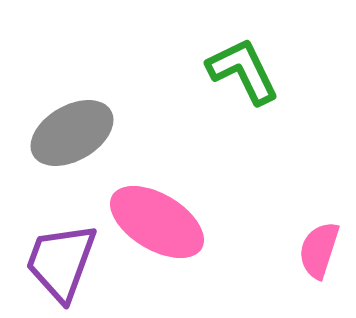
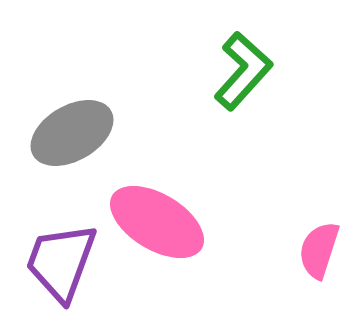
green L-shape: rotated 68 degrees clockwise
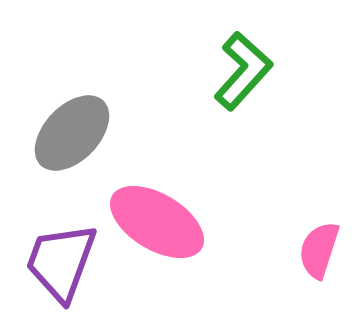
gray ellipse: rotated 16 degrees counterclockwise
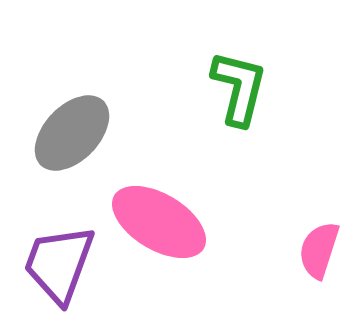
green L-shape: moved 4 px left, 17 px down; rotated 28 degrees counterclockwise
pink ellipse: moved 2 px right
purple trapezoid: moved 2 px left, 2 px down
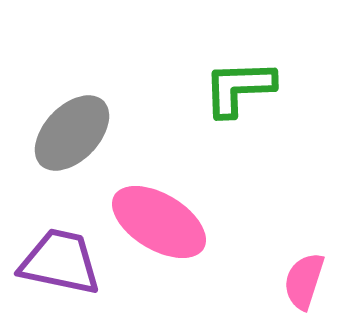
green L-shape: rotated 106 degrees counterclockwise
pink semicircle: moved 15 px left, 31 px down
purple trapezoid: moved 1 px right, 2 px up; rotated 82 degrees clockwise
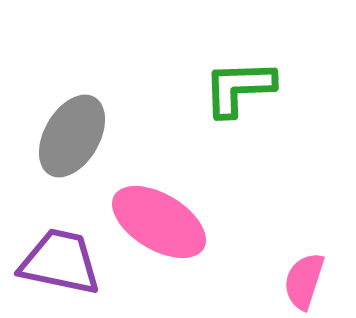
gray ellipse: moved 3 px down; rotated 14 degrees counterclockwise
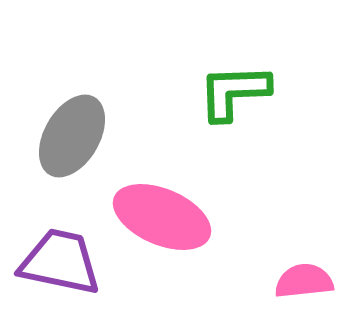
green L-shape: moved 5 px left, 4 px down
pink ellipse: moved 3 px right, 5 px up; rotated 8 degrees counterclockwise
pink semicircle: rotated 66 degrees clockwise
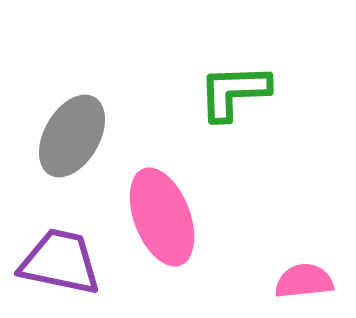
pink ellipse: rotated 46 degrees clockwise
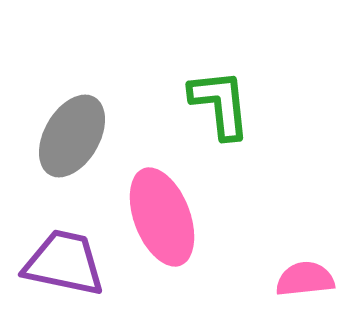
green L-shape: moved 14 px left, 12 px down; rotated 86 degrees clockwise
purple trapezoid: moved 4 px right, 1 px down
pink semicircle: moved 1 px right, 2 px up
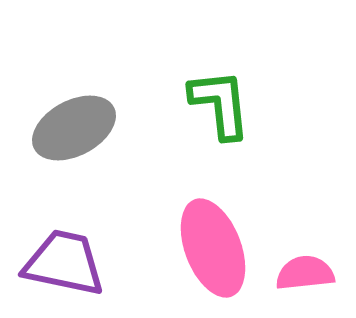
gray ellipse: moved 2 px right, 8 px up; rotated 32 degrees clockwise
pink ellipse: moved 51 px right, 31 px down
pink semicircle: moved 6 px up
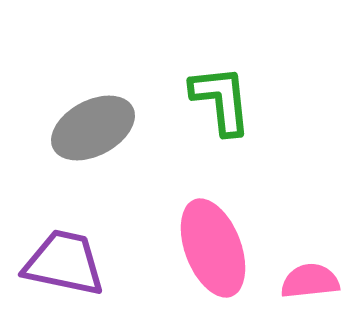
green L-shape: moved 1 px right, 4 px up
gray ellipse: moved 19 px right
pink semicircle: moved 5 px right, 8 px down
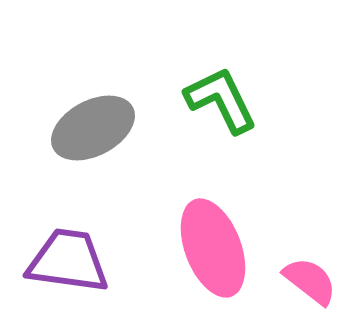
green L-shape: rotated 20 degrees counterclockwise
purple trapezoid: moved 4 px right, 2 px up; rotated 4 degrees counterclockwise
pink semicircle: rotated 44 degrees clockwise
